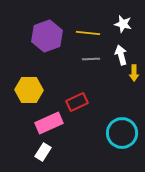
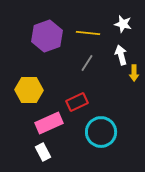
gray line: moved 4 px left, 4 px down; rotated 54 degrees counterclockwise
cyan circle: moved 21 px left, 1 px up
white rectangle: rotated 60 degrees counterclockwise
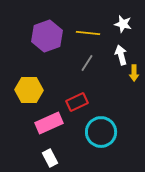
white rectangle: moved 7 px right, 6 px down
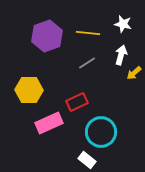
white arrow: rotated 30 degrees clockwise
gray line: rotated 24 degrees clockwise
yellow arrow: rotated 49 degrees clockwise
white rectangle: moved 37 px right, 2 px down; rotated 24 degrees counterclockwise
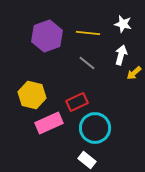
gray line: rotated 72 degrees clockwise
yellow hexagon: moved 3 px right, 5 px down; rotated 12 degrees clockwise
cyan circle: moved 6 px left, 4 px up
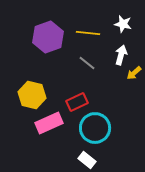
purple hexagon: moved 1 px right, 1 px down
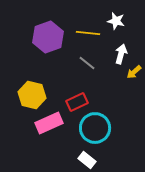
white star: moved 7 px left, 3 px up
white arrow: moved 1 px up
yellow arrow: moved 1 px up
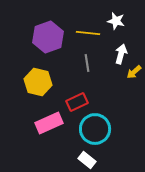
gray line: rotated 42 degrees clockwise
yellow hexagon: moved 6 px right, 13 px up
cyan circle: moved 1 px down
